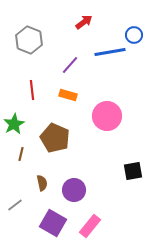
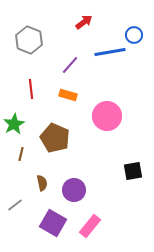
red line: moved 1 px left, 1 px up
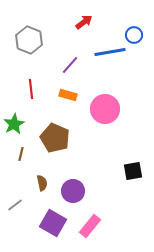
pink circle: moved 2 px left, 7 px up
purple circle: moved 1 px left, 1 px down
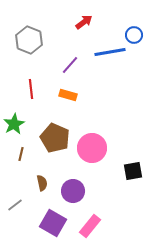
pink circle: moved 13 px left, 39 px down
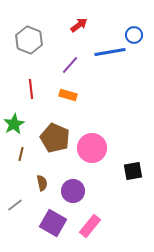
red arrow: moved 5 px left, 3 px down
